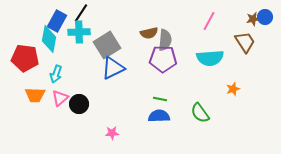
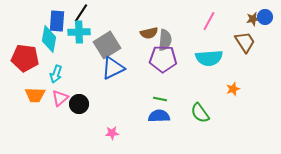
blue rectangle: rotated 25 degrees counterclockwise
cyan semicircle: moved 1 px left
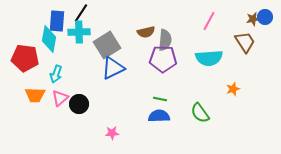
brown semicircle: moved 3 px left, 1 px up
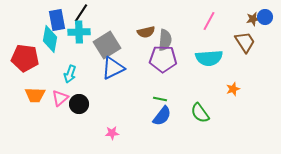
blue rectangle: moved 1 px up; rotated 15 degrees counterclockwise
cyan diamond: moved 1 px right
cyan arrow: moved 14 px right
blue semicircle: moved 3 px right; rotated 130 degrees clockwise
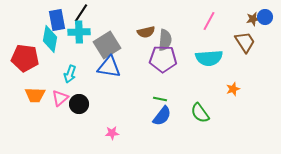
blue triangle: moved 4 px left, 1 px up; rotated 35 degrees clockwise
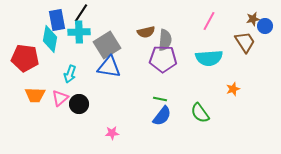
blue circle: moved 9 px down
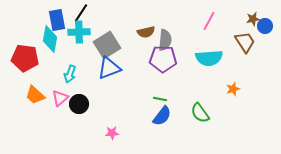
blue triangle: moved 1 px down; rotated 30 degrees counterclockwise
orange trapezoid: rotated 40 degrees clockwise
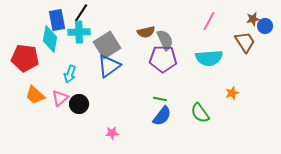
gray semicircle: rotated 30 degrees counterclockwise
blue triangle: moved 2 px up; rotated 15 degrees counterclockwise
orange star: moved 1 px left, 4 px down
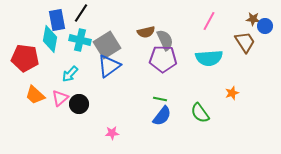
brown star: rotated 16 degrees clockwise
cyan cross: moved 1 px right, 8 px down; rotated 15 degrees clockwise
cyan arrow: rotated 24 degrees clockwise
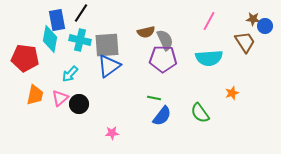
gray square: rotated 28 degrees clockwise
orange trapezoid: rotated 120 degrees counterclockwise
green line: moved 6 px left, 1 px up
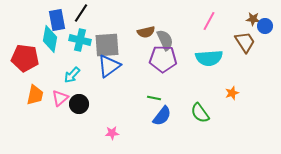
cyan arrow: moved 2 px right, 1 px down
